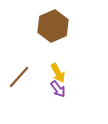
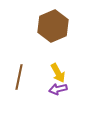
brown line: rotated 30 degrees counterclockwise
purple arrow: rotated 114 degrees clockwise
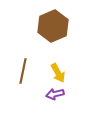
brown line: moved 4 px right, 6 px up
purple arrow: moved 3 px left, 5 px down
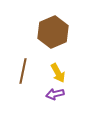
brown hexagon: moved 6 px down
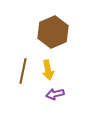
yellow arrow: moved 10 px left, 3 px up; rotated 18 degrees clockwise
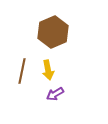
brown line: moved 1 px left
purple arrow: rotated 18 degrees counterclockwise
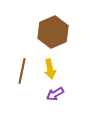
yellow arrow: moved 2 px right, 1 px up
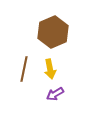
brown line: moved 2 px right, 2 px up
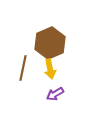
brown hexagon: moved 3 px left, 11 px down
brown line: moved 1 px left, 1 px up
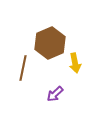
yellow arrow: moved 25 px right, 6 px up
purple arrow: rotated 12 degrees counterclockwise
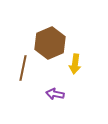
yellow arrow: moved 1 px down; rotated 18 degrees clockwise
purple arrow: rotated 54 degrees clockwise
